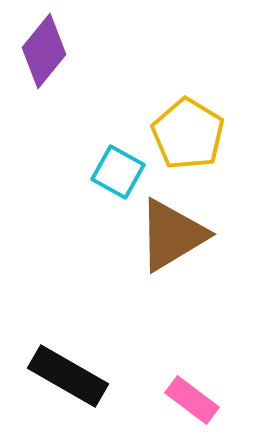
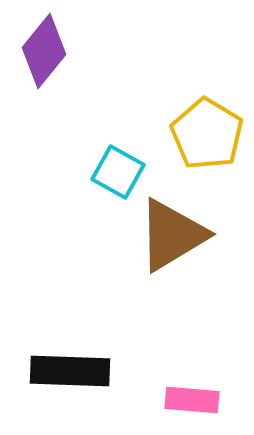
yellow pentagon: moved 19 px right
black rectangle: moved 2 px right, 5 px up; rotated 28 degrees counterclockwise
pink rectangle: rotated 32 degrees counterclockwise
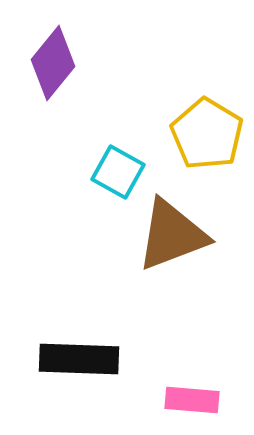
purple diamond: moved 9 px right, 12 px down
brown triangle: rotated 10 degrees clockwise
black rectangle: moved 9 px right, 12 px up
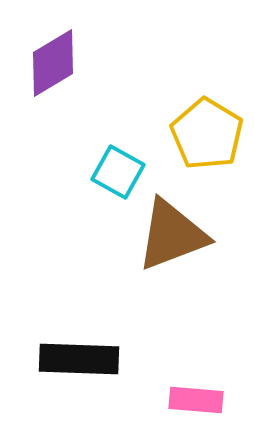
purple diamond: rotated 20 degrees clockwise
pink rectangle: moved 4 px right
